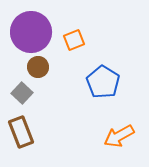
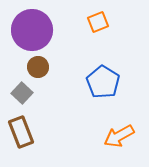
purple circle: moved 1 px right, 2 px up
orange square: moved 24 px right, 18 px up
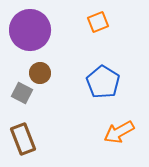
purple circle: moved 2 px left
brown circle: moved 2 px right, 6 px down
gray square: rotated 15 degrees counterclockwise
brown rectangle: moved 2 px right, 7 px down
orange arrow: moved 4 px up
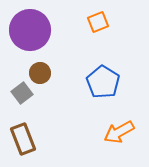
gray square: rotated 25 degrees clockwise
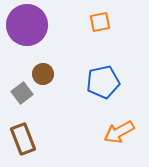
orange square: moved 2 px right; rotated 10 degrees clockwise
purple circle: moved 3 px left, 5 px up
brown circle: moved 3 px right, 1 px down
blue pentagon: rotated 28 degrees clockwise
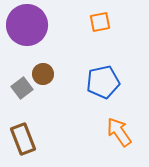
gray square: moved 5 px up
orange arrow: rotated 84 degrees clockwise
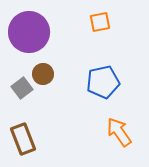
purple circle: moved 2 px right, 7 px down
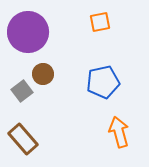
purple circle: moved 1 px left
gray square: moved 3 px down
orange arrow: rotated 20 degrees clockwise
brown rectangle: rotated 20 degrees counterclockwise
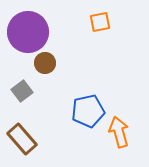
brown circle: moved 2 px right, 11 px up
blue pentagon: moved 15 px left, 29 px down
brown rectangle: moved 1 px left
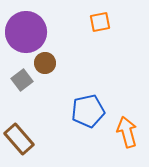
purple circle: moved 2 px left
gray square: moved 11 px up
orange arrow: moved 8 px right
brown rectangle: moved 3 px left
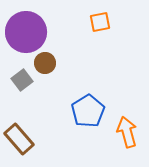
blue pentagon: rotated 20 degrees counterclockwise
